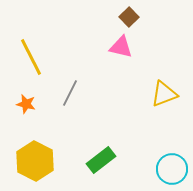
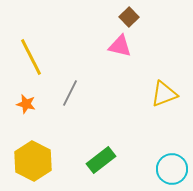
pink triangle: moved 1 px left, 1 px up
yellow hexagon: moved 2 px left
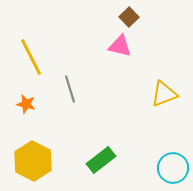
gray line: moved 4 px up; rotated 44 degrees counterclockwise
cyan circle: moved 1 px right, 1 px up
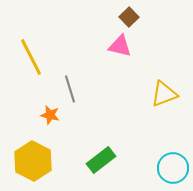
orange star: moved 24 px right, 11 px down
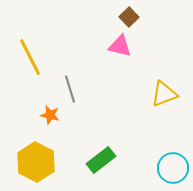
yellow line: moved 1 px left
yellow hexagon: moved 3 px right, 1 px down
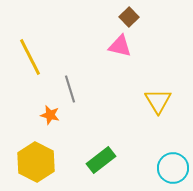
yellow triangle: moved 6 px left, 7 px down; rotated 40 degrees counterclockwise
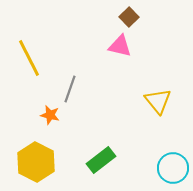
yellow line: moved 1 px left, 1 px down
gray line: rotated 36 degrees clockwise
yellow triangle: rotated 8 degrees counterclockwise
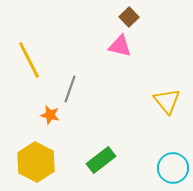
yellow line: moved 2 px down
yellow triangle: moved 9 px right
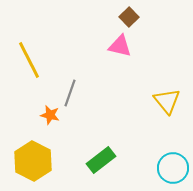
gray line: moved 4 px down
yellow hexagon: moved 3 px left, 1 px up
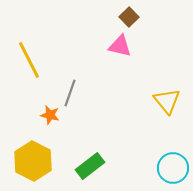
green rectangle: moved 11 px left, 6 px down
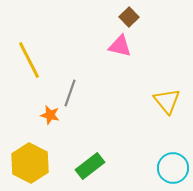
yellow hexagon: moved 3 px left, 2 px down
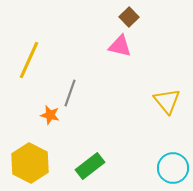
yellow line: rotated 51 degrees clockwise
